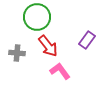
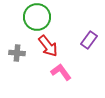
purple rectangle: moved 2 px right
pink L-shape: moved 1 px right, 1 px down
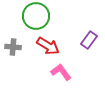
green circle: moved 1 px left, 1 px up
red arrow: rotated 20 degrees counterclockwise
gray cross: moved 4 px left, 6 px up
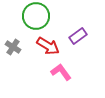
purple rectangle: moved 11 px left, 4 px up; rotated 18 degrees clockwise
gray cross: rotated 28 degrees clockwise
